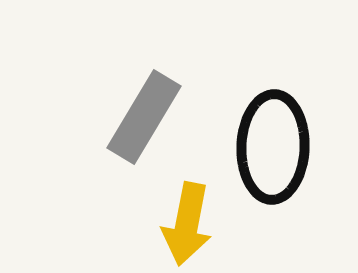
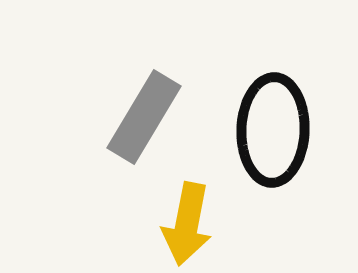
black ellipse: moved 17 px up
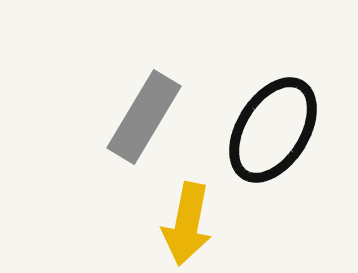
black ellipse: rotated 30 degrees clockwise
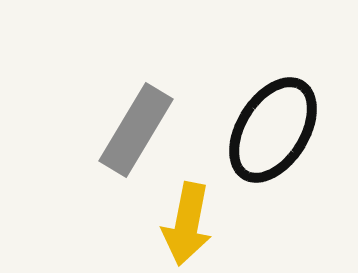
gray rectangle: moved 8 px left, 13 px down
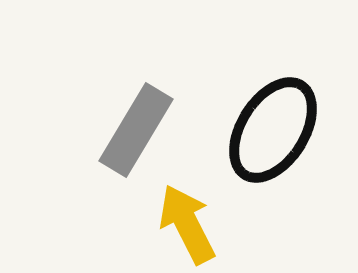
yellow arrow: rotated 142 degrees clockwise
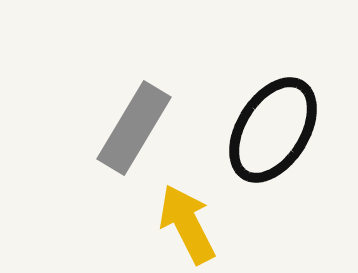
gray rectangle: moved 2 px left, 2 px up
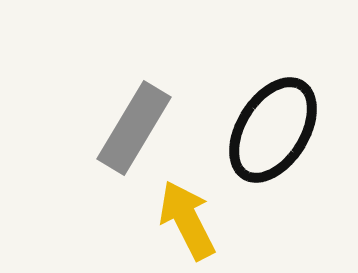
yellow arrow: moved 4 px up
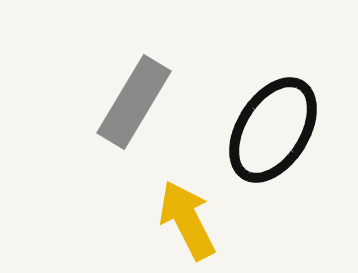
gray rectangle: moved 26 px up
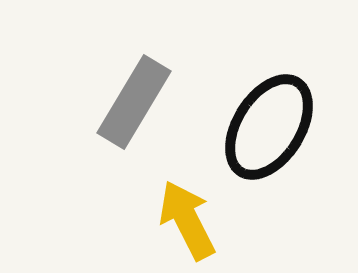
black ellipse: moved 4 px left, 3 px up
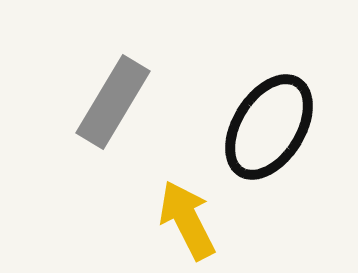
gray rectangle: moved 21 px left
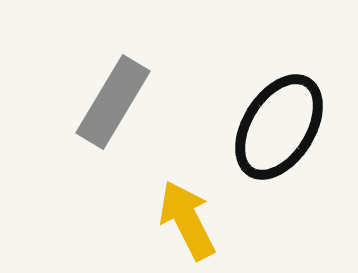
black ellipse: moved 10 px right
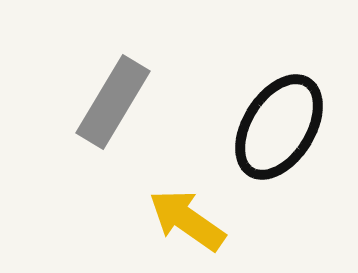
yellow arrow: rotated 28 degrees counterclockwise
